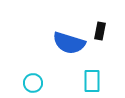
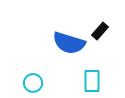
black rectangle: rotated 30 degrees clockwise
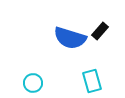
blue semicircle: moved 1 px right, 5 px up
cyan rectangle: rotated 15 degrees counterclockwise
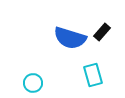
black rectangle: moved 2 px right, 1 px down
cyan rectangle: moved 1 px right, 6 px up
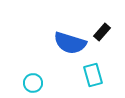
blue semicircle: moved 5 px down
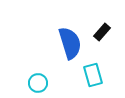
blue semicircle: rotated 124 degrees counterclockwise
cyan circle: moved 5 px right
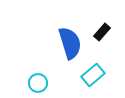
cyan rectangle: rotated 65 degrees clockwise
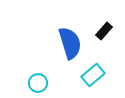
black rectangle: moved 2 px right, 1 px up
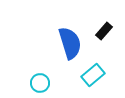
cyan circle: moved 2 px right
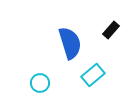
black rectangle: moved 7 px right, 1 px up
